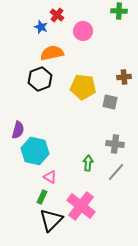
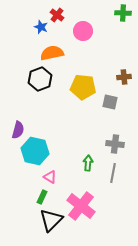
green cross: moved 4 px right, 2 px down
gray line: moved 3 px left, 1 px down; rotated 30 degrees counterclockwise
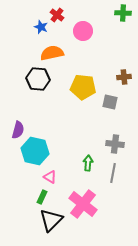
black hexagon: moved 2 px left; rotated 25 degrees clockwise
pink cross: moved 2 px right, 2 px up
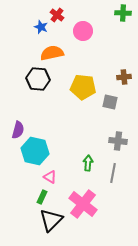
gray cross: moved 3 px right, 3 px up
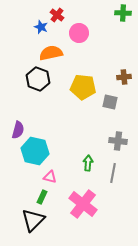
pink circle: moved 4 px left, 2 px down
orange semicircle: moved 1 px left
black hexagon: rotated 15 degrees clockwise
pink triangle: rotated 16 degrees counterclockwise
black triangle: moved 18 px left
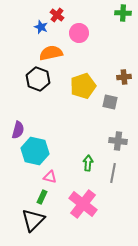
yellow pentagon: moved 1 px up; rotated 25 degrees counterclockwise
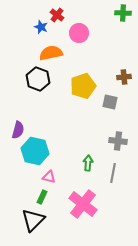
pink triangle: moved 1 px left
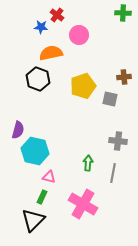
blue star: rotated 16 degrees counterclockwise
pink circle: moved 2 px down
gray square: moved 3 px up
pink cross: rotated 8 degrees counterclockwise
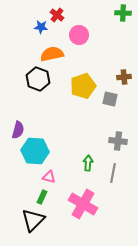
orange semicircle: moved 1 px right, 1 px down
cyan hexagon: rotated 8 degrees counterclockwise
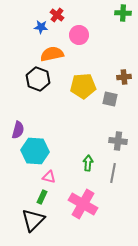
yellow pentagon: rotated 15 degrees clockwise
